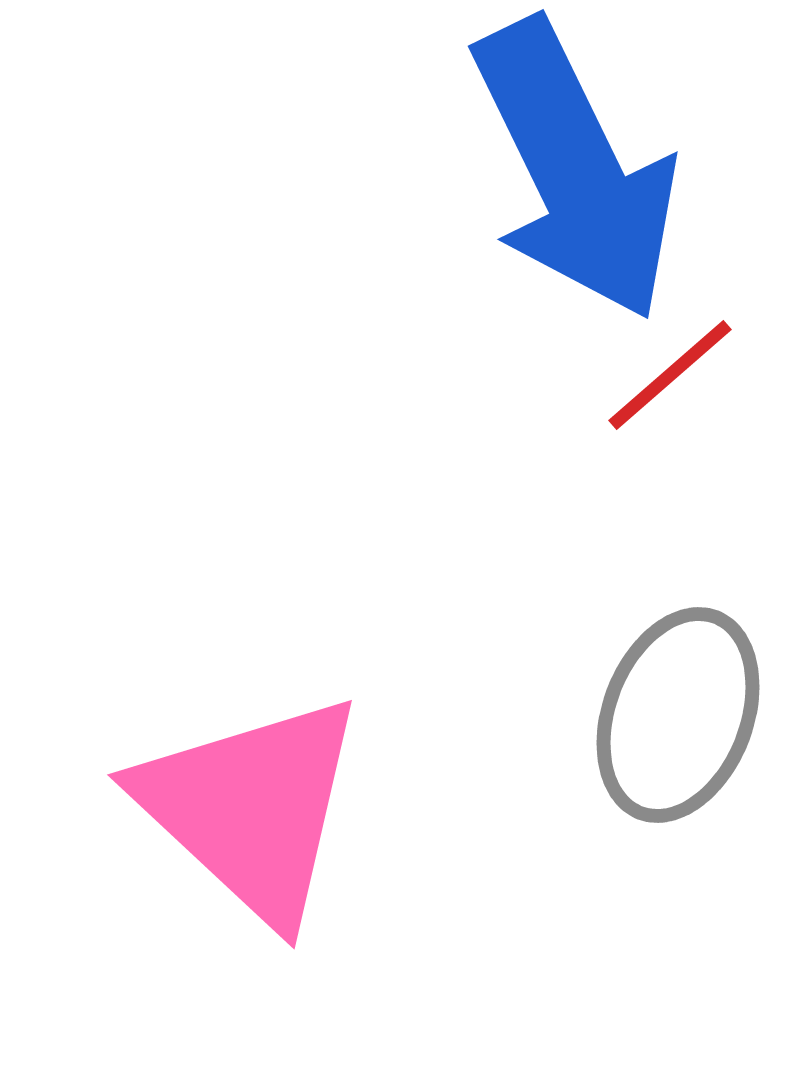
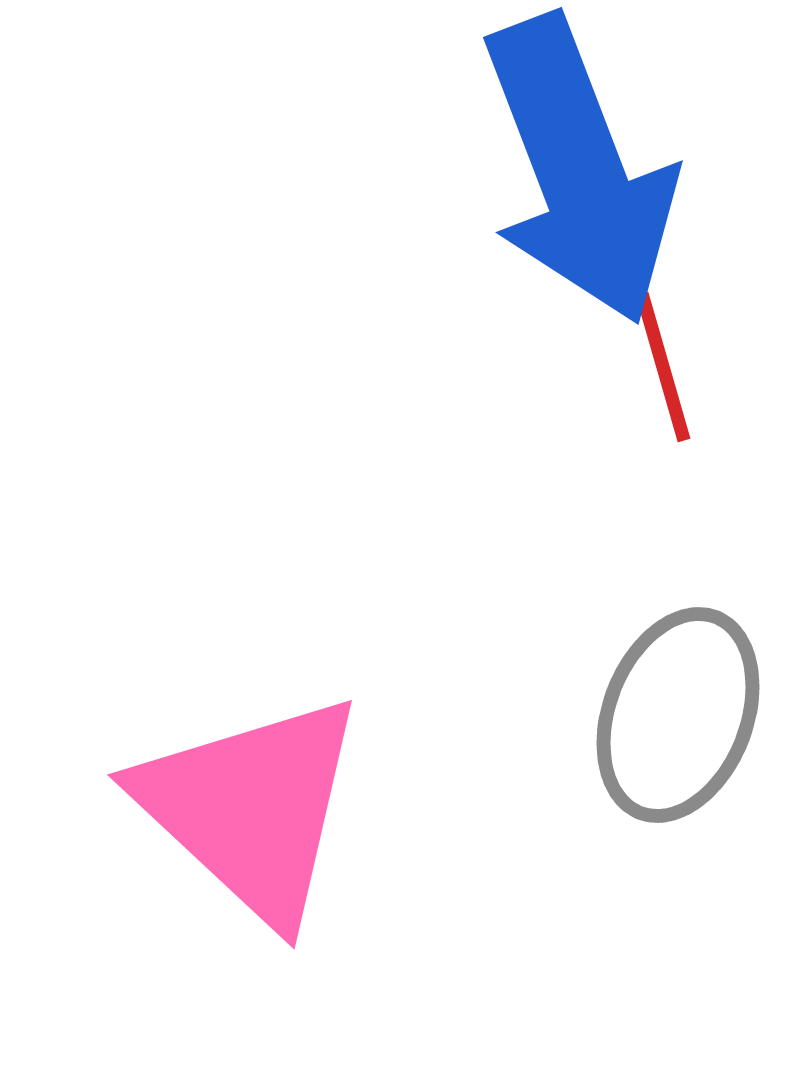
blue arrow: moved 4 px right; rotated 5 degrees clockwise
red line: moved 7 px left, 8 px up; rotated 65 degrees counterclockwise
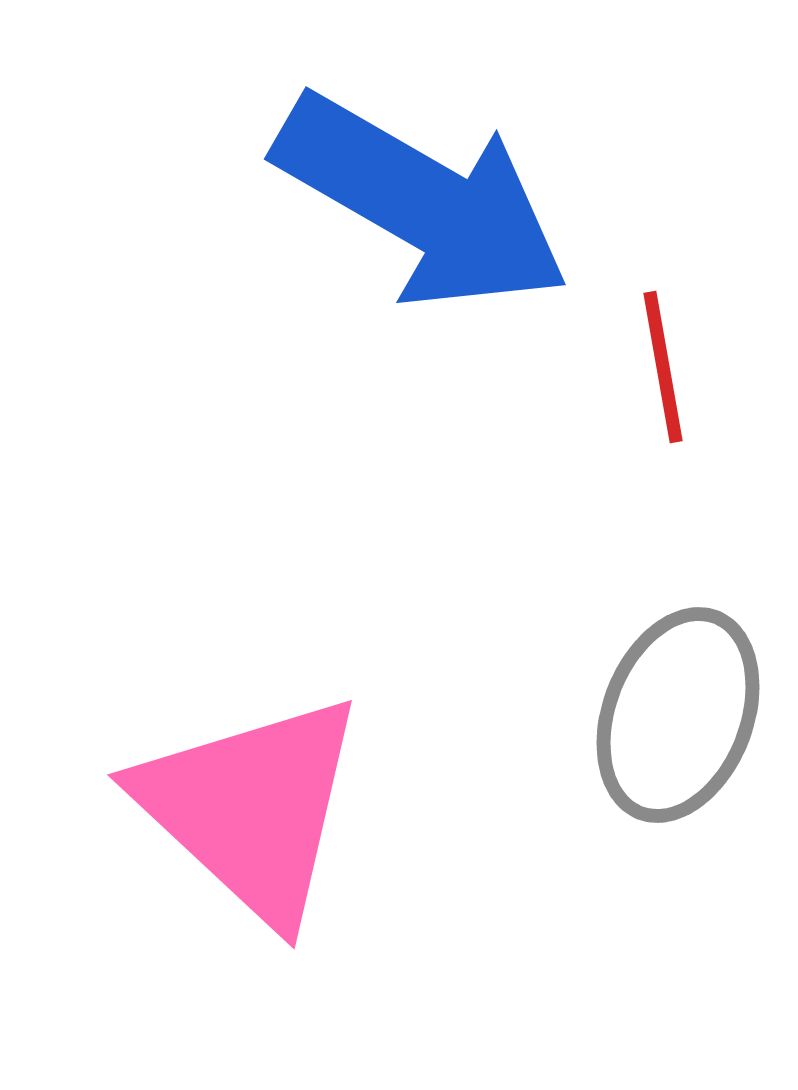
blue arrow: moved 157 px left, 32 px down; rotated 39 degrees counterclockwise
red line: rotated 6 degrees clockwise
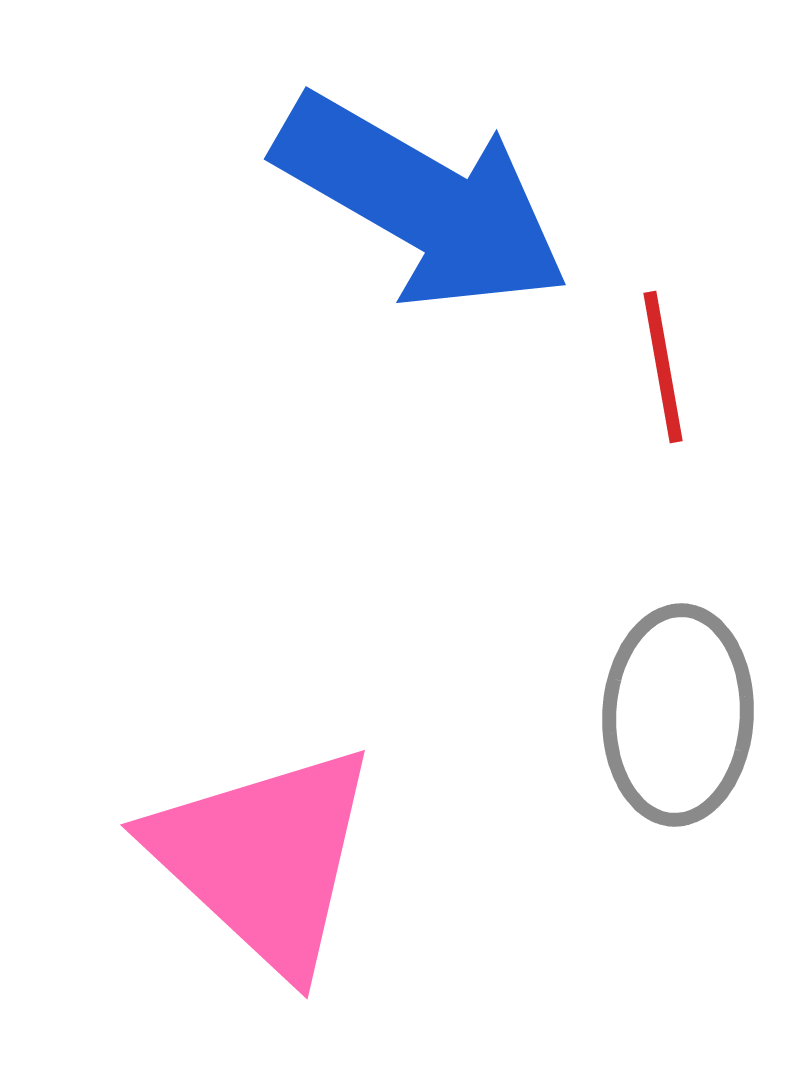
gray ellipse: rotated 18 degrees counterclockwise
pink triangle: moved 13 px right, 50 px down
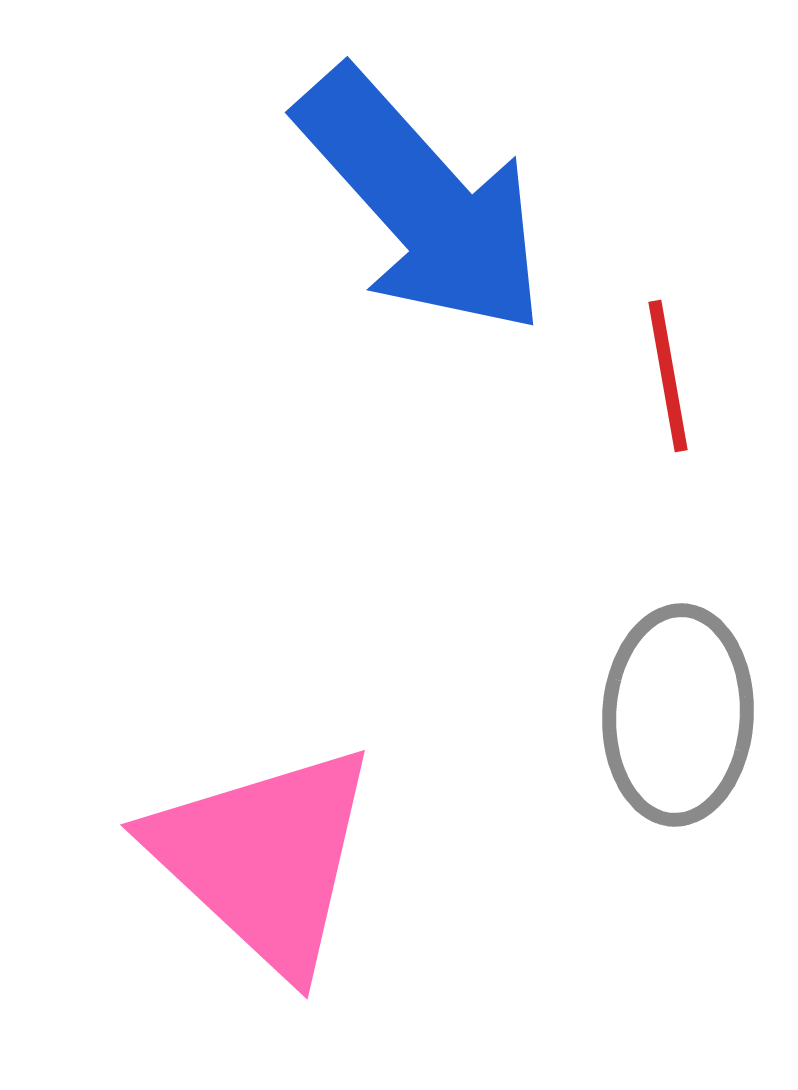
blue arrow: rotated 18 degrees clockwise
red line: moved 5 px right, 9 px down
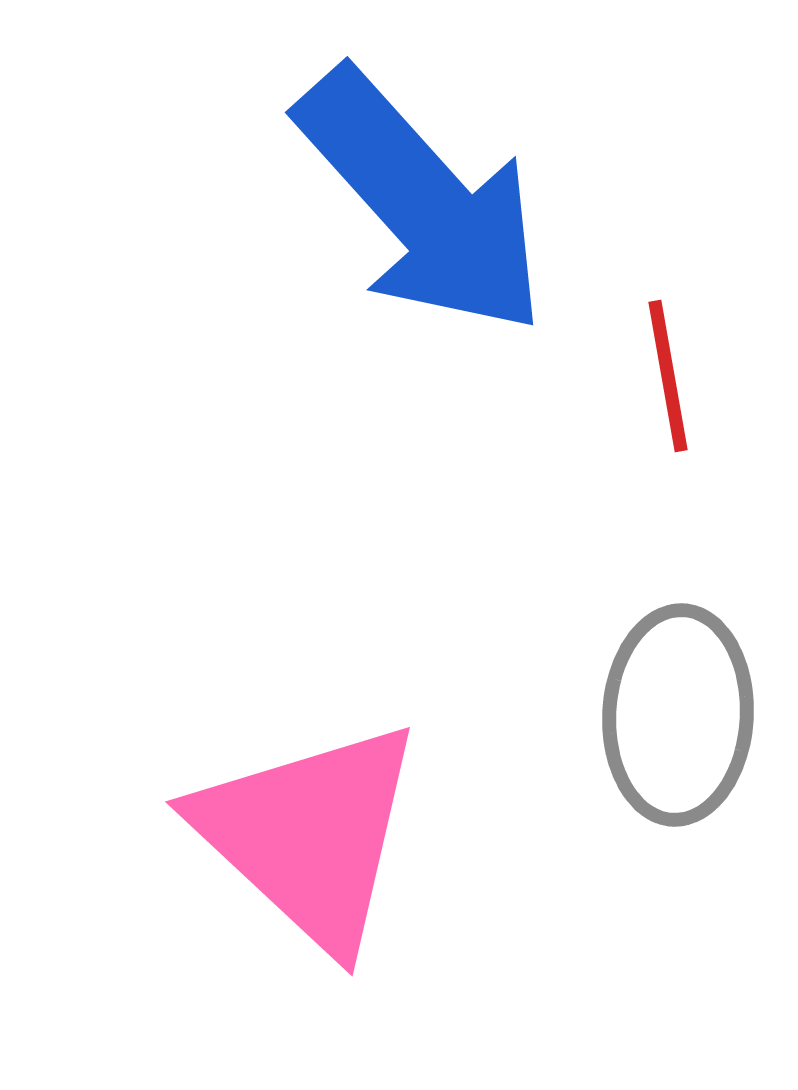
pink triangle: moved 45 px right, 23 px up
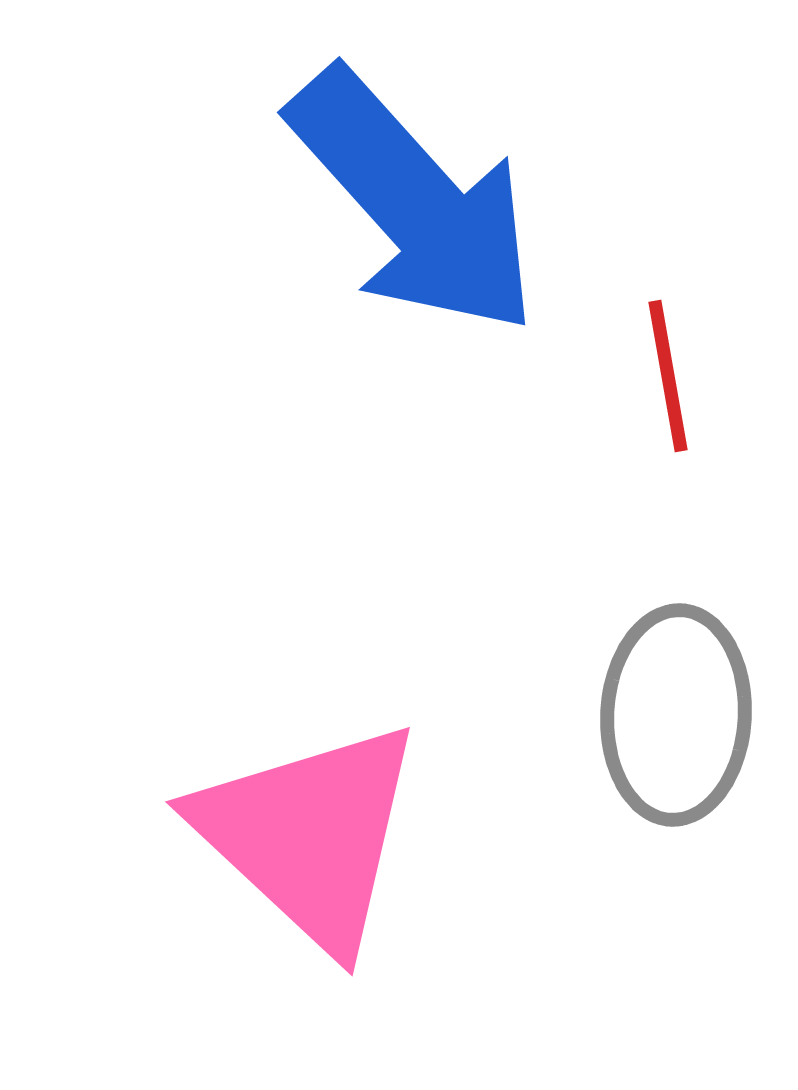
blue arrow: moved 8 px left
gray ellipse: moved 2 px left
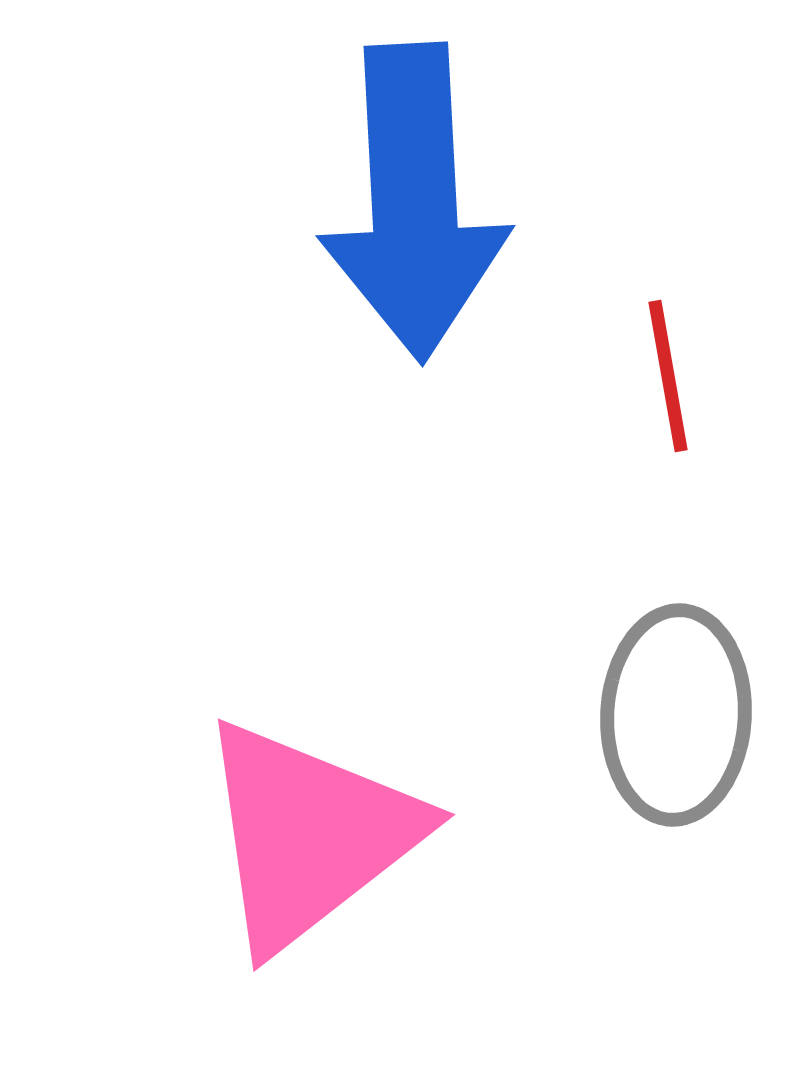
blue arrow: rotated 39 degrees clockwise
pink triangle: rotated 39 degrees clockwise
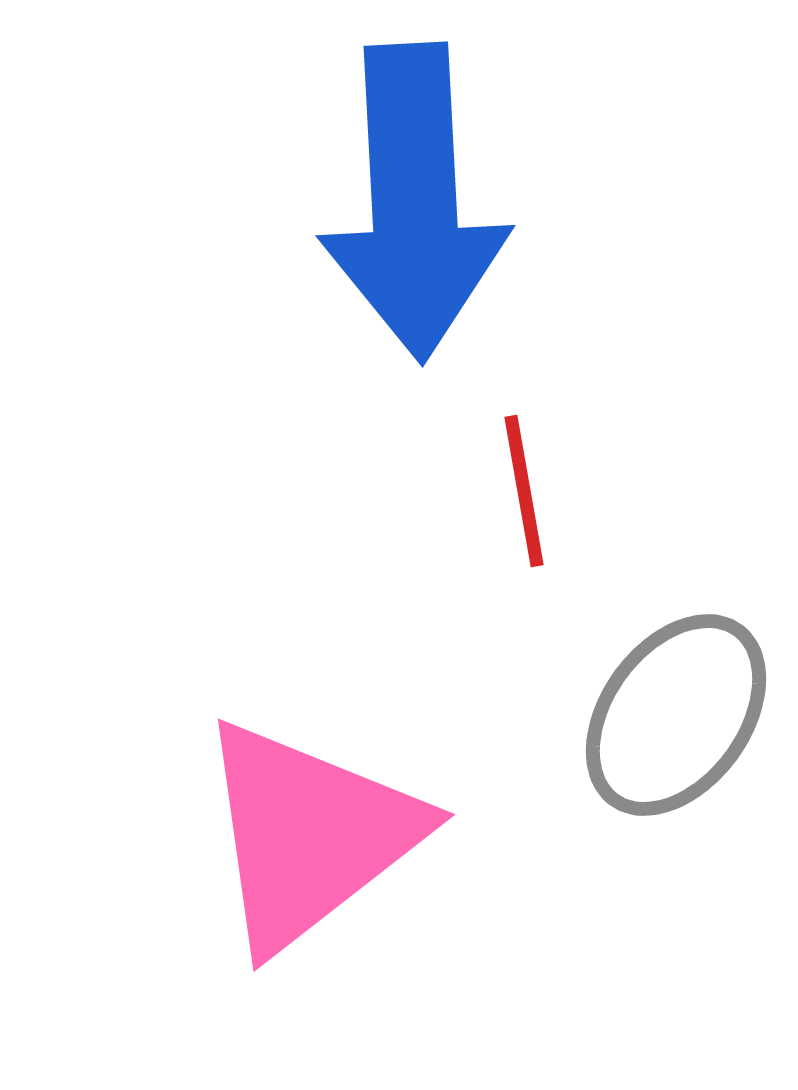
red line: moved 144 px left, 115 px down
gray ellipse: rotated 33 degrees clockwise
